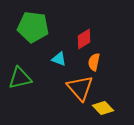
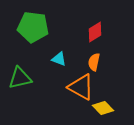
red diamond: moved 11 px right, 7 px up
orange triangle: moved 1 px right, 1 px up; rotated 20 degrees counterclockwise
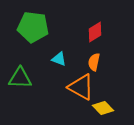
green triangle: rotated 15 degrees clockwise
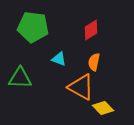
red diamond: moved 4 px left, 2 px up
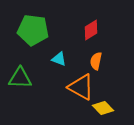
green pentagon: moved 3 px down
orange semicircle: moved 2 px right, 1 px up
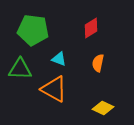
red diamond: moved 2 px up
orange semicircle: moved 2 px right, 2 px down
green triangle: moved 9 px up
orange triangle: moved 27 px left, 2 px down
yellow diamond: rotated 20 degrees counterclockwise
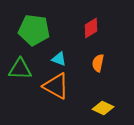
green pentagon: moved 1 px right
orange triangle: moved 2 px right, 3 px up
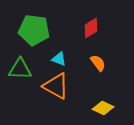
orange semicircle: rotated 132 degrees clockwise
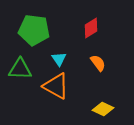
cyan triangle: rotated 35 degrees clockwise
yellow diamond: moved 1 px down
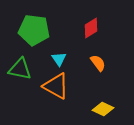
green triangle: rotated 10 degrees clockwise
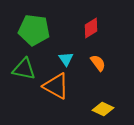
cyan triangle: moved 7 px right
green triangle: moved 4 px right
